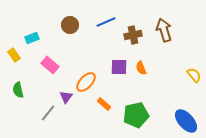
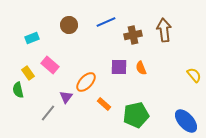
brown circle: moved 1 px left
brown arrow: rotated 10 degrees clockwise
yellow rectangle: moved 14 px right, 18 px down
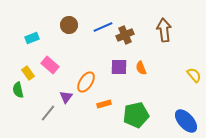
blue line: moved 3 px left, 5 px down
brown cross: moved 8 px left; rotated 12 degrees counterclockwise
orange ellipse: rotated 10 degrees counterclockwise
orange rectangle: rotated 56 degrees counterclockwise
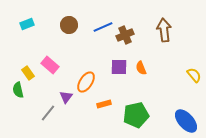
cyan rectangle: moved 5 px left, 14 px up
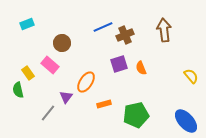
brown circle: moved 7 px left, 18 px down
purple square: moved 3 px up; rotated 18 degrees counterclockwise
yellow semicircle: moved 3 px left, 1 px down
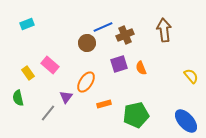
brown circle: moved 25 px right
green semicircle: moved 8 px down
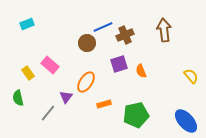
orange semicircle: moved 3 px down
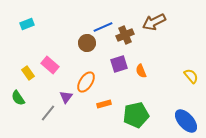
brown arrow: moved 10 px left, 8 px up; rotated 110 degrees counterclockwise
green semicircle: rotated 21 degrees counterclockwise
